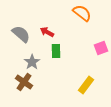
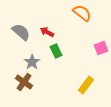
gray semicircle: moved 2 px up
green rectangle: rotated 24 degrees counterclockwise
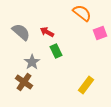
pink square: moved 1 px left, 15 px up
